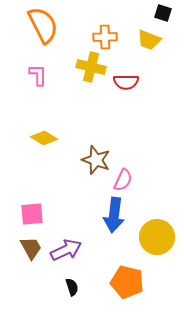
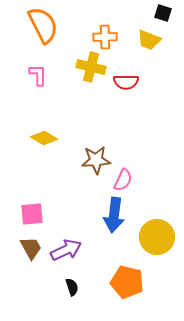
brown star: rotated 24 degrees counterclockwise
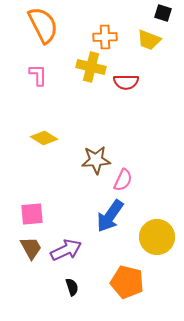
blue arrow: moved 4 px left, 1 px down; rotated 28 degrees clockwise
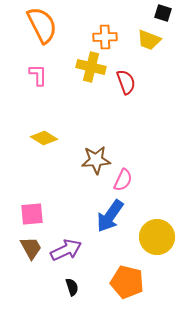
orange semicircle: moved 1 px left
red semicircle: rotated 110 degrees counterclockwise
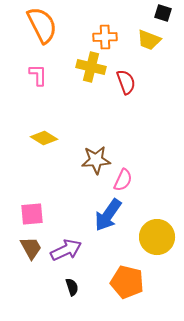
blue arrow: moved 2 px left, 1 px up
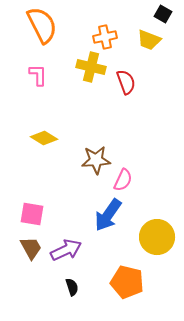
black square: moved 1 px down; rotated 12 degrees clockwise
orange cross: rotated 10 degrees counterclockwise
pink square: rotated 15 degrees clockwise
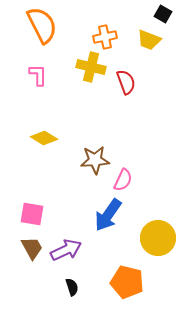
brown star: moved 1 px left
yellow circle: moved 1 px right, 1 px down
brown trapezoid: moved 1 px right
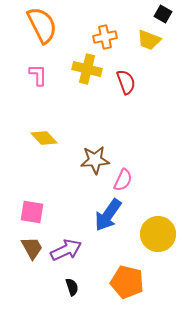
yellow cross: moved 4 px left, 2 px down
yellow diamond: rotated 16 degrees clockwise
pink square: moved 2 px up
yellow circle: moved 4 px up
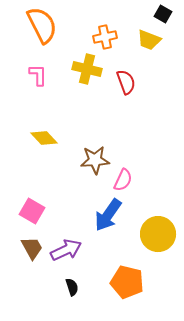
pink square: moved 1 px up; rotated 20 degrees clockwise
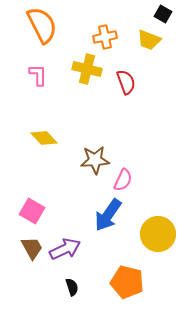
purple arrow: moved 1 px left, 1 px up
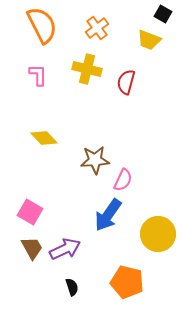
orange cross: moved 8 px left, 9 px up; rotated 25 degrees counterclockwise
red semicircle: rotated 145 degrees counterclockwise
pink square: moved 2 px left, 1 px down
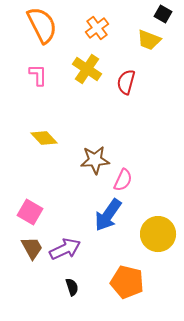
yellow cross: rotated 20 degrees clockwise
